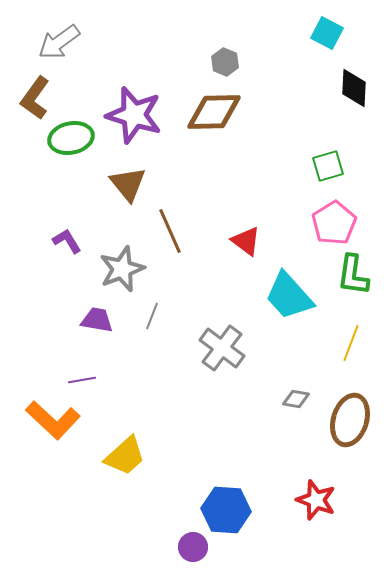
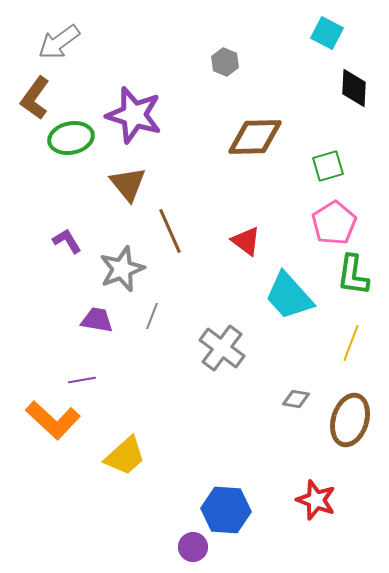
brown diamond: moved 41 px right, 25 px down
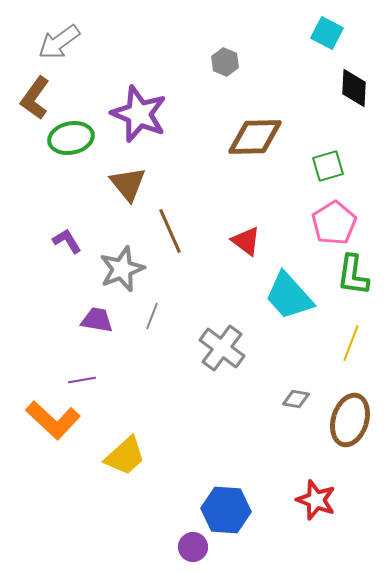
purple star: moved 5 px right, 1 px up; rotated 6 degrees clockwise
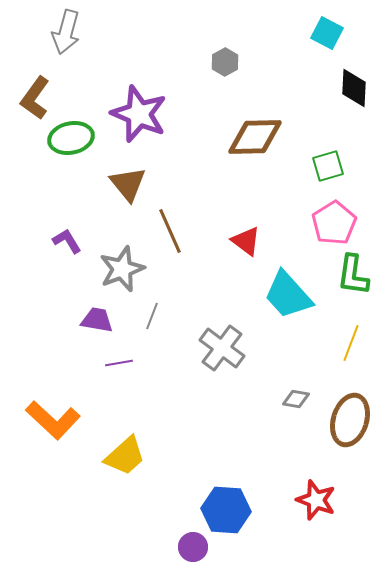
gray arrow: moved 7 px right, 10 px up; rotated 39 degrees counterclockwise
gray hexagon: rotated 8 degrees clockwise
cyan trapezoid: moved 1 px left, 1 px up
purple line: moved 37 px right, 17 px up
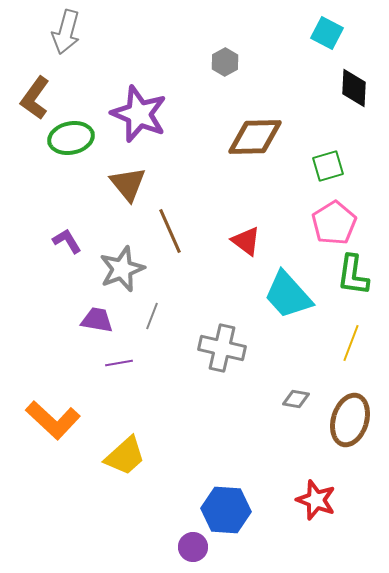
gray cross: rotated 24 degrees counterclockwise
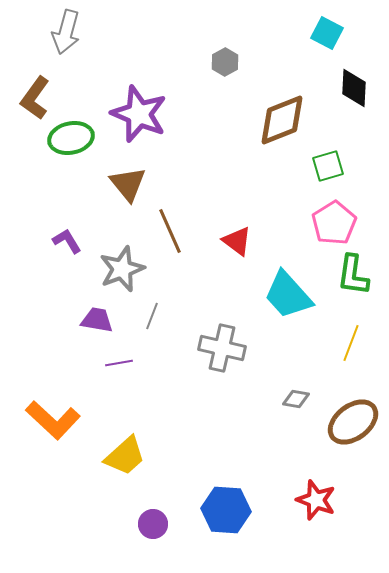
brown diamond: moved 27 px right, 17 px up; rotated 20 degrees counterclockwise
red triangle: moved 9 px left
brown ellipse: moved 3 px right, 2 px down; rotated 36 degrees clockwise
purple circle: moved 40 px left, 23 px up
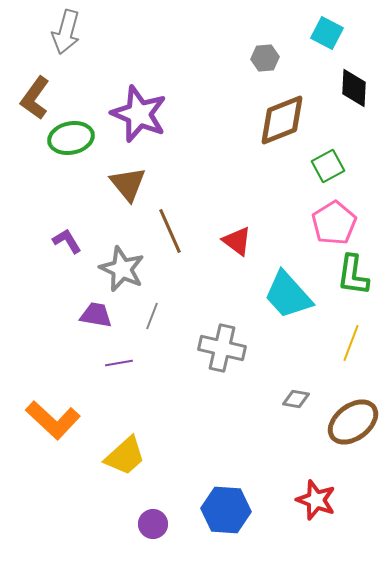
gray hexagon: moved 40 px right, 4 px up; rotated 24 degrees clockwise
green square: rotated 12 degrees counterclockwise
gray star: rotated 27 degrees counterclockwise
purple trapezoid: moved 1 px left, 5 px up
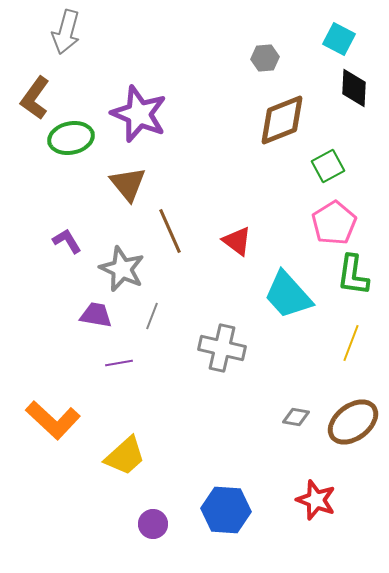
cyan square: moved 12 px right, 6 px down
gray diamond: moved 18 px down
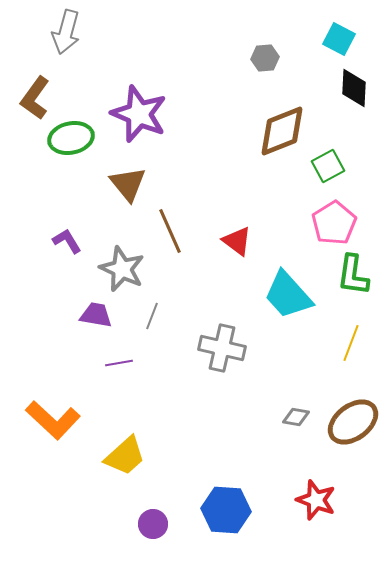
brown diamond: moved 11 px down
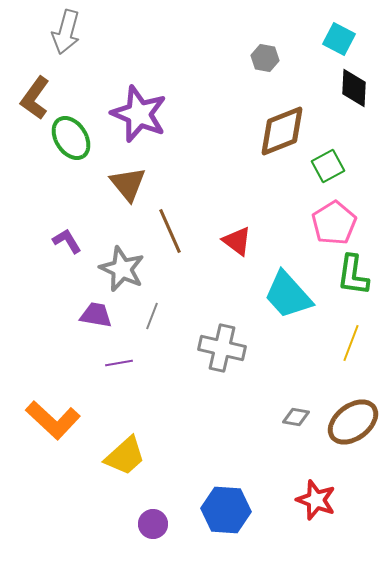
gray hexagon: rotated 16 degrees clockwise
green ellipse: rotated 69 degrees clockwise
